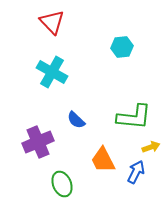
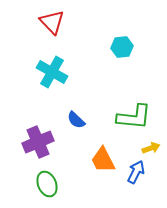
yellow arrow: moved 1 px down
green ellipse: moved 15 px left
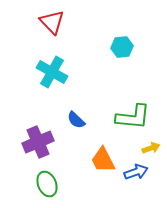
green L-shape: moved 1 px left
blue arrow: rotated 45 degrees clockwise
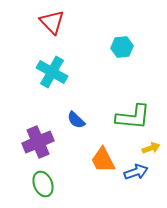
green ellipse: moved 4 px left
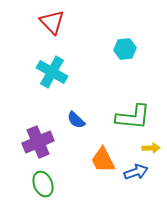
cyan hexagon: moved 3 px right, 2 px down
yellow arrow: rotated 18 degrees clockwise
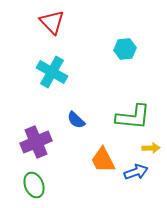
purple cross: moved 2 px left
green ellipse: moved 9 px left, 1 px down
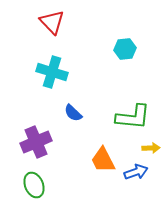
cyan cross: rotated 12 degrees counterclockwise
blue semicircle: moved 3 px left, 7 px up
